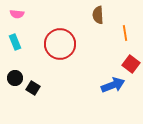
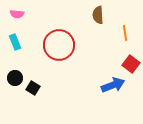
red circle: moved 1 px left, 1 px down
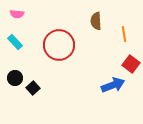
brown semicircle: moved 2 px left, 6 px down
orange line: moved 1 px left, 1 px down
cyan rectangle: rotated 21 degrees counterclockwise
black square: rotated 16 degrees clockwise
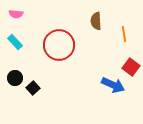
pink semicircle: moved 1 px left
red square: moved 3 px down
blue arrow: rotated 45 degrees clockwise
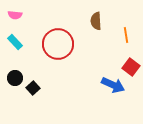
pink semicircle: moved 1 px left, 1 px down
orange line: moved 2 px right, 1 px down
red circle: moved 1 px left, 1 px up
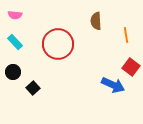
black circle: moved 2 px left, 6 px up
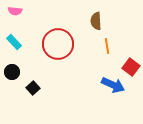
pink semicircle: moved 4 px up
orange line: moved 19 px left, 11 px down
cyan rectangle: moved 1 px left
black circle: moved 1 px left
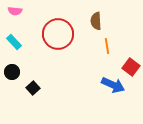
red circle: moved 10 px up
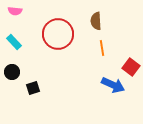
orange line: moved 5 px left, 2 px down
black square: rotated 24 degrees clockwise
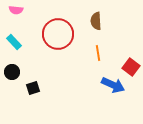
pink semicircle: moved 1 px right, 1 px up
orange line: moved 4 px left, 5 px down
